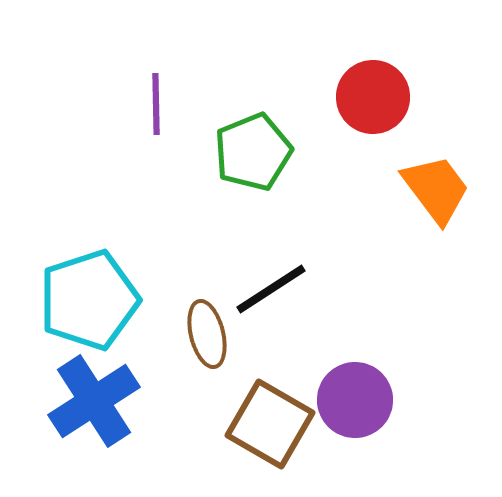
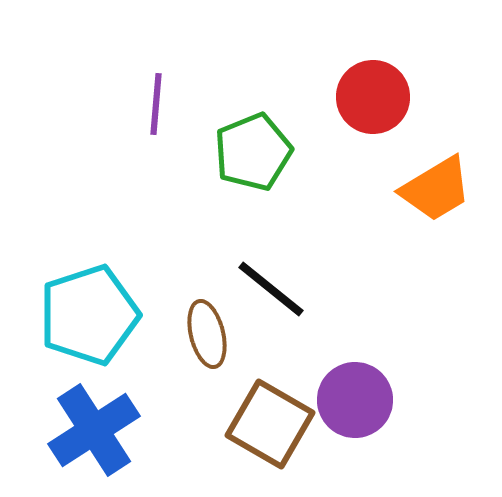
purple line: rotated 6 degrees clockwise
orange trapezoid: rotated 96 degrees clockwise
black line: rotated 72 degrees clockwise
cyan pentagon: moved 15 px down
blue cross: moved 29 px down
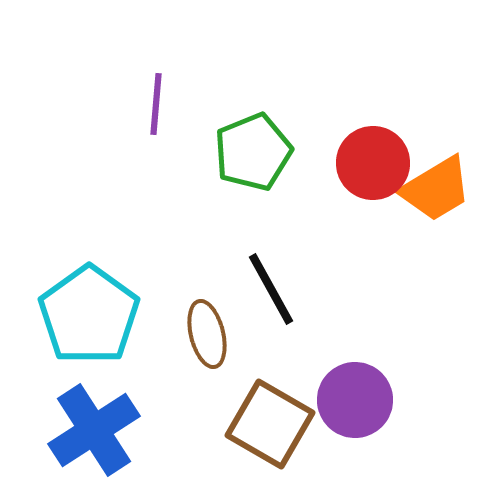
red circle: moved 66 px down
black line: rotated 22 degrees clockwise
cyan pentagon: rotated 18 degrees counterclockwise
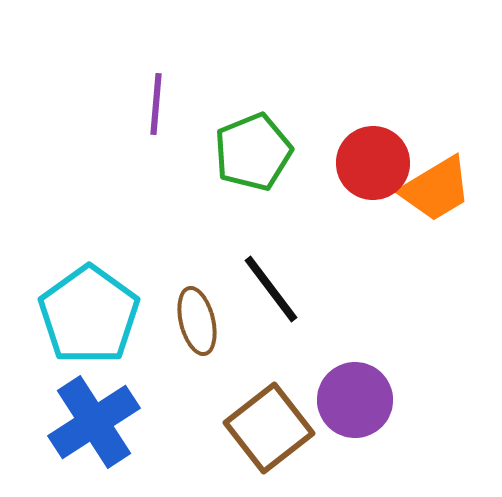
black line: rotated 8 degrees counterclockwise
brown ellipse: moved 10 px left, 13 px up
brown square: moved 1 px left, 4 px down; rotated 22 degrees clockwise
blue cross: moved 8 px up
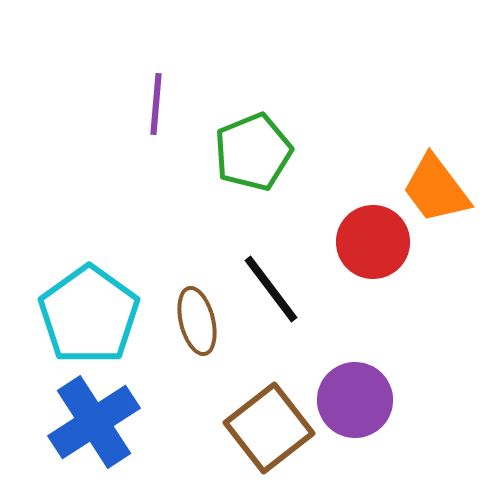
red circle: moved 79 px down
orange trapezoid: rotated 84 degrees clockwise
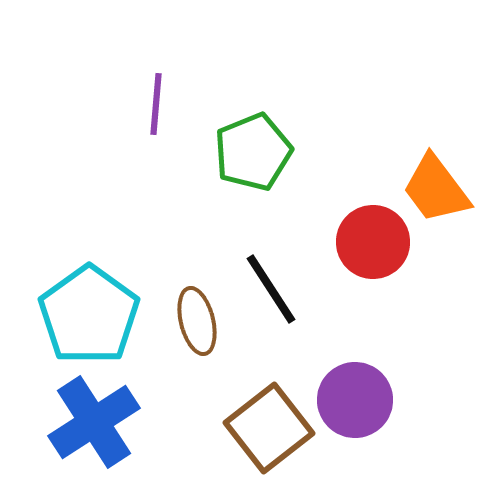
black line: rotated 4 degrees clockwise
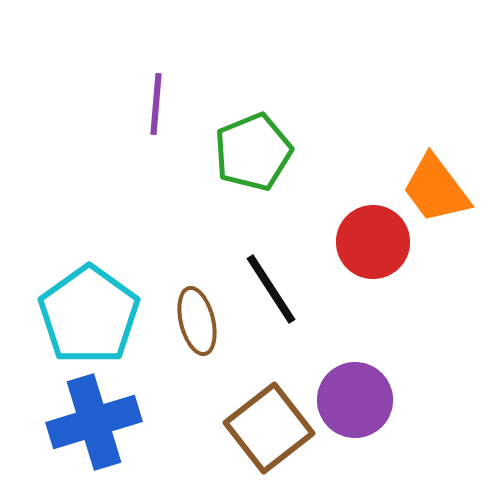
blue cross: rotated 16 degrees clockwise
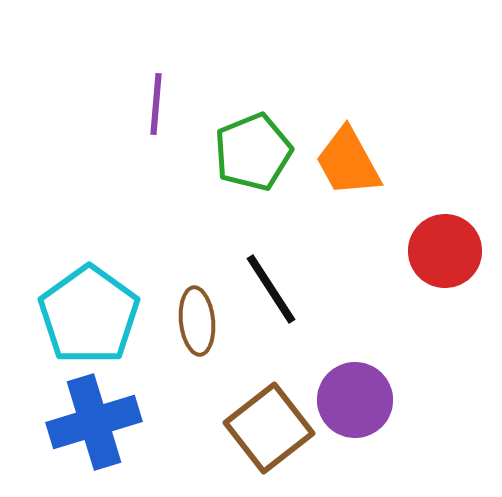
orange trapezoid: moved 88 px left, 27 px up; rotated 8 degrees clockwise
red circle: moved 72 px right, 9 px down
brown ellipse: rotated 8 degrees clockwise
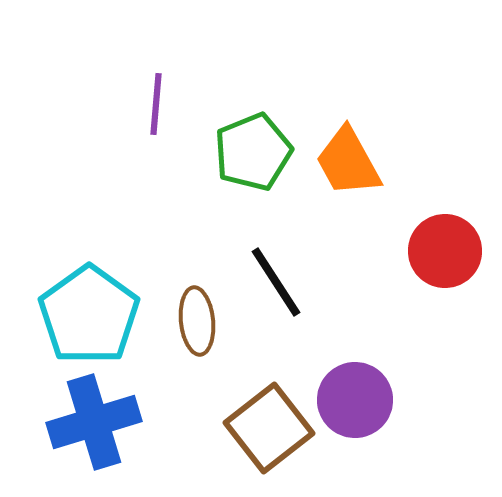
black line: moved 5 px right, 7 px up
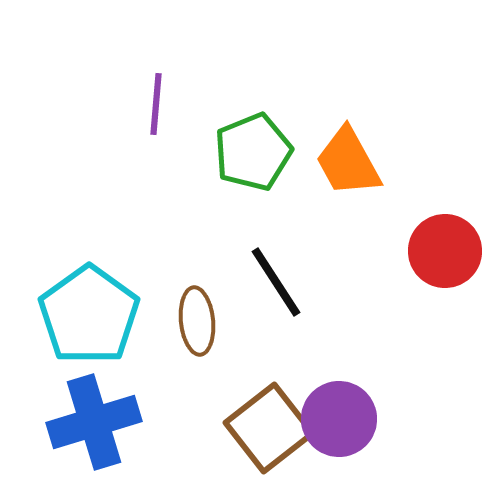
purple circle: moved 16 px left, 19 px down
